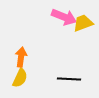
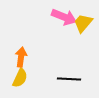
yellow trapezoid: rotated 30 degrees counterclockwise
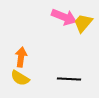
yellow semicircle: rotated 96 degrees clockwise
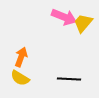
orange arrow: rotated 12 degrees clockwise
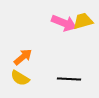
pink arrow: moved 6 px down
yellow trapezoid: moved 2 px up; rotated 35 degrees clockwise
orange arrow: moved 2 px right; rotated 30 degrees clockwise
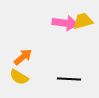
pink arrow: moved 1 px right; rotated 15 degrees counterclockwise
yellow semicircle: moved 1 px left, 1 px up
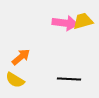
orange arrow: moved 2 px left
yellow semicircle: moved 4 px left, 3 px down
